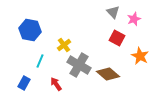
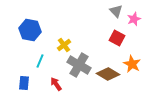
gray triangle: moved 3 px right, 1 px up
orange star: moved 8 px left, 8 px down
brown diamond: rotated 10 degrees counterclockwise
blue rectangle: rotated 24 degrees counterclockwise
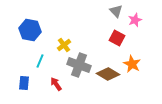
pink star: moved 1 px right, 1 px down
gray cross: rotated 10 degrees counterclockwise
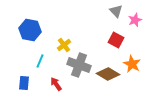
red square: moved 1 px left, 2 px down
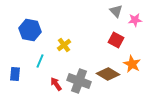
pink star: rotated 16 degrees clockwise
gray cross: moved 16 px down
blue rectangle: moved 9 px left, 9 px up
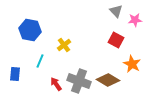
brown diamond: moved 6 px down
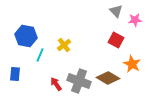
blue hexagon: moved 4 px left, 6 px down
cyan line: moved 6 px up
brown diamond: moved 2 px up
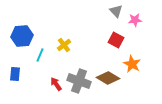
blue hexagon: moved 4 px left; rotated 15 degrees counterclockwise
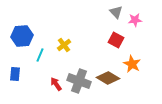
gray triangle: moved 1 px down
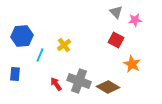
brown diamond: moved 9 px down
